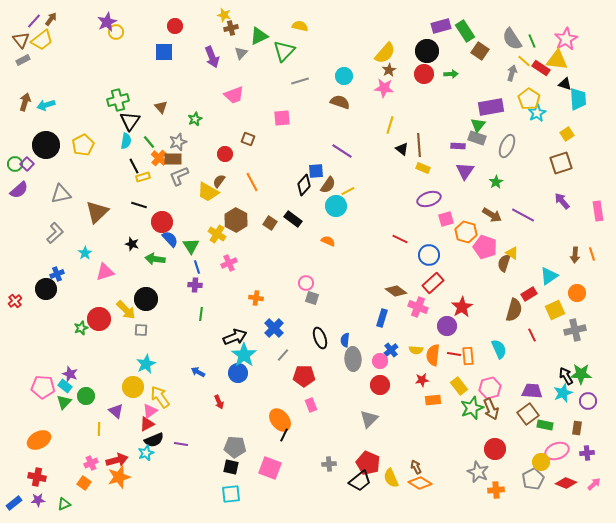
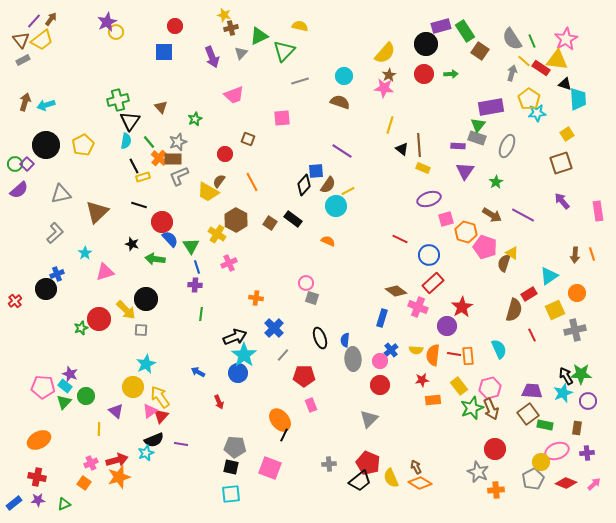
black circle at (427, 51): moved 1 px left, 7 px up
brown star at (389, 70): moved 5 px down
cyan star at (537, 113): rotated 24 degrees clockwise
red triangle at (147, 424): moved 14 px right, 8 px up; rotated 21 degrees counterclockwise
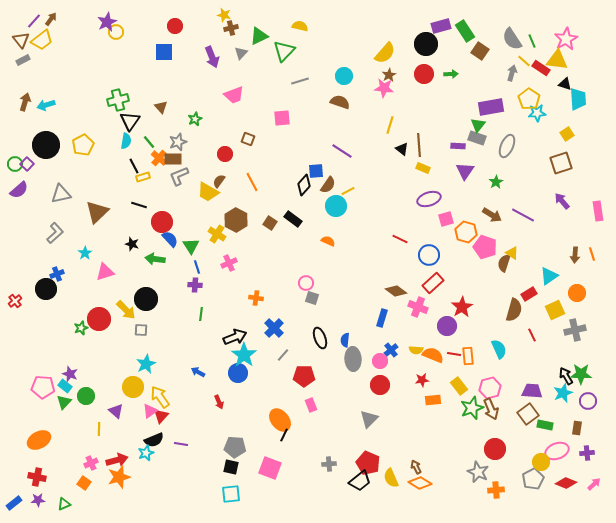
orange semicircle at (433, 355): rotated 105 degrees clockwise
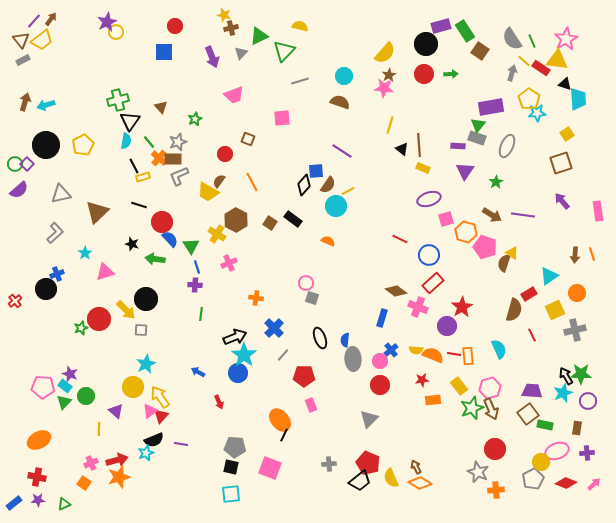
purple line at (523, 215): rotated 20 degrees counterclockwise
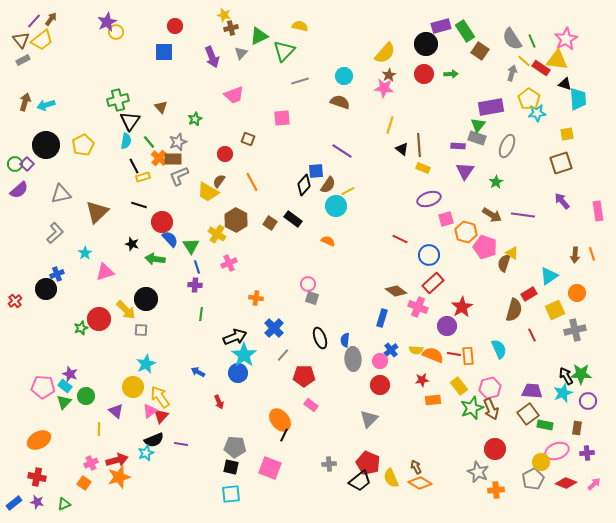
yellow square at (567, 134): rotated 24 degrees clockwise
pink circle at (306, 283): moved 2 px right, 1 px down
pink rectangle at (311, 405): rotated 32 degrees counterclockwise
purple star at (38, 500): moved 1 px left, 2 px down; rotated 16 degrees clockwise
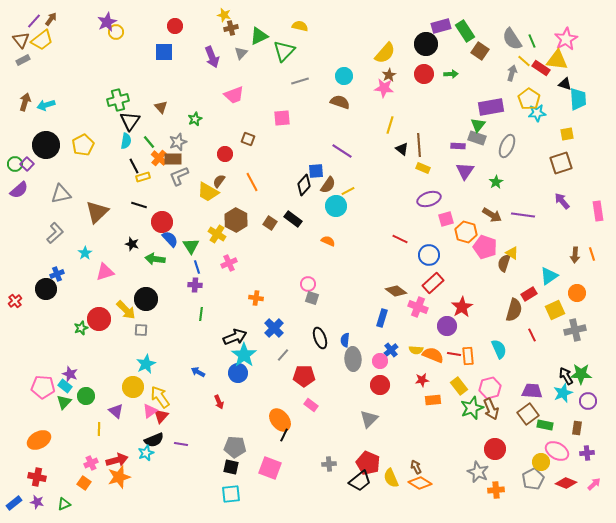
pink ellipse at (557, 451): rotated 50 degrees clockwise
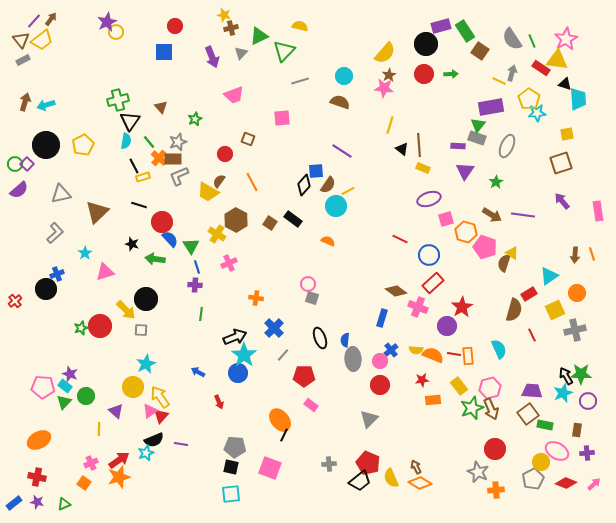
yellow line at (524, 61): moved 25 px left, 20 px down; rotated 16 degrees counterclockwise
red circle at (99, 319): moved 1 px right, 7 px down
brown rectangle at (577, 428): moved 2 px down
red arrow at (117, 460): moved 2 px right; rotated 20 degrees counterclockwise
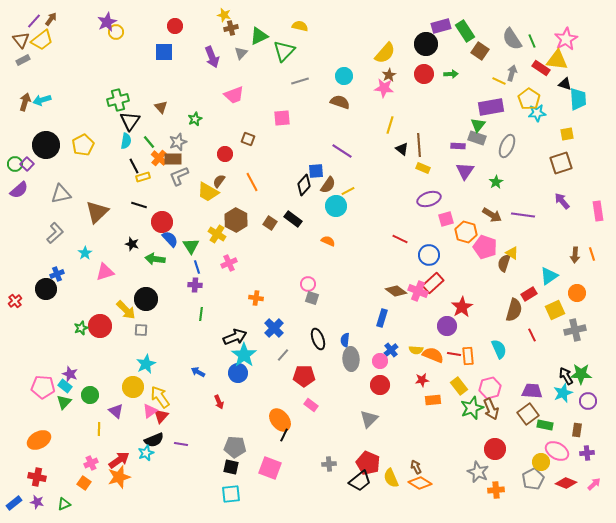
cyan arrow at (46, 105): moved 4 px left, 5 px up
pink cross at (418, 307): moved 16 px up
black ellipse at (320, 338): moved 2 px left, 1 px down
gray ellipse at (353, 359): moved 2 px left
green circle at (86, 396): moved 4 px right, 1 px up
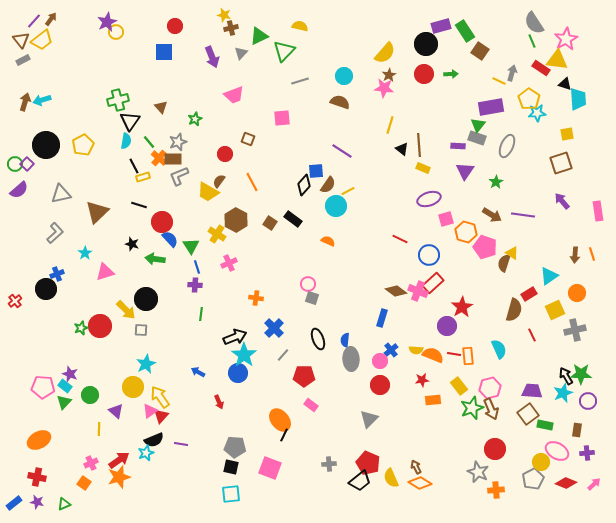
gray semicircle at (512, 39): moved 22 px right, 16 px up
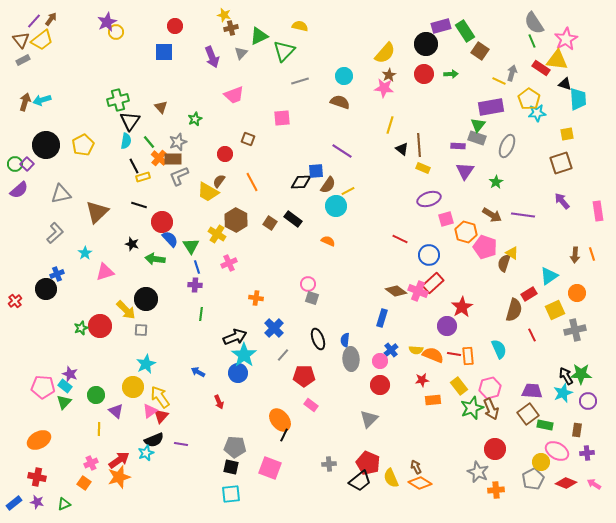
black diamond at (304, 185): moved 3 px left, 3 px up; rotated 45 degrees clockwise
green circle at (90, 395): moved 6 px right
pink arrow at (594, 484): rotated 104 degrees counterclockwise
